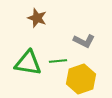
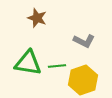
green line: moved 1 px left, 5 px down
yellow hexagon: moved 2 px right, 1 px down
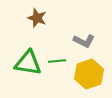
green line: moved 5 px up
yellow hexagon: moved 6 px right, 6 px up
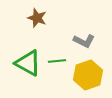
green triangle: rotated 20 degrees clockwise
yellow hexagon: moved 1 px left, 1 px down
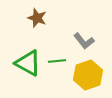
gray L-shape: rotated 25 degrees clockwise
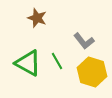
green line: rotated 66 degrees clockwise
yellow hexagon: moved 4 px right, 3 px up; rotated 24 degrees counterclockwise
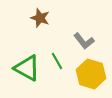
brown star: moved 3 px right
green triangle: moved 1 px left, 5 px down
yellow hexagon: moved 1 px left, 2 px down
